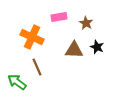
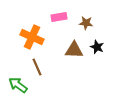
brown star: rotated 24 degrees counterclockwise
green arrow: moved 1 px right, 3 px down
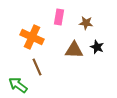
pink rectangle: rotated 70 degrees counterclockwise
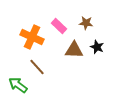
pink rectangle: moved 9 px down; rotated 56 degrees counterclockwise
brown line: rotated 18 degrees counterclockwise
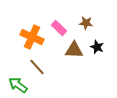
pink rectangle: moved 2 px down
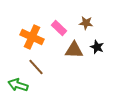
brown line: moved 1 px left
green arrow: rotated 18 degrees counterclockwise
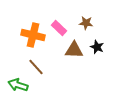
orange cross: moved 1 px right, 2 px up; rotated 10 degrees counterclockwise
